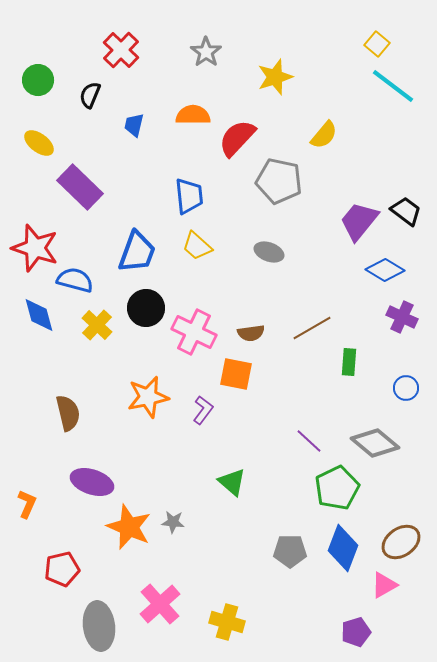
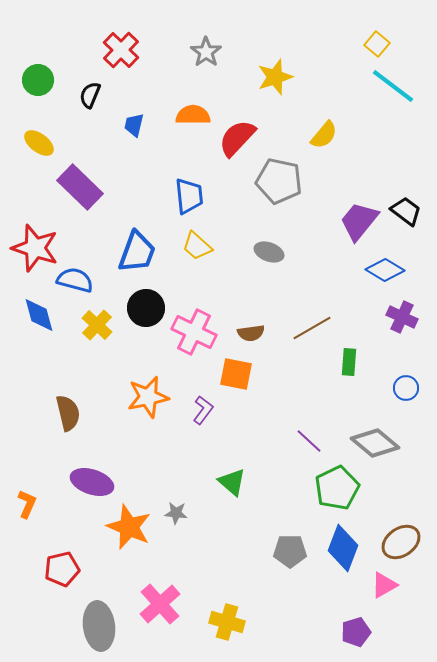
gray star at (173, 522): moved 3 px right, 9 px up
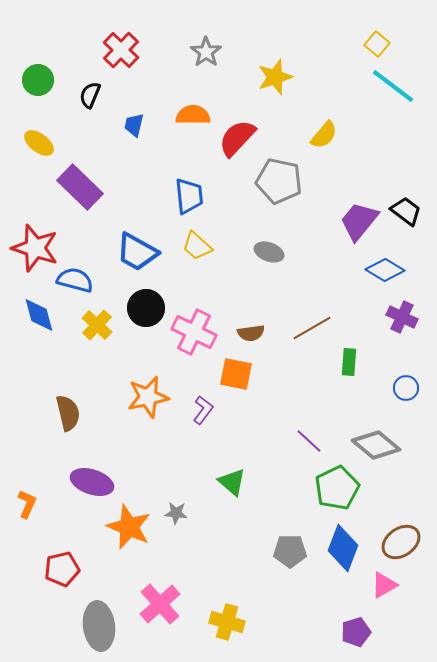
blue trapezoid at (137, 252): rotated 99 degrees clockwise
gray diamond at (375, 443): moved 1 px right, 2 px down
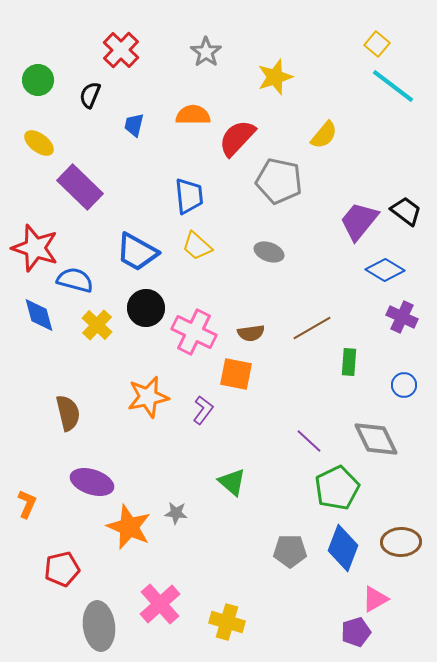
blue circle at (406, 388): moved 2 px left, 3 px up
gray diamond at (376, 445): moved 6 px up; rotated 24 degrees clockwise
brown ellipse at (401, 542): rotated 33 degrees clockwise
pink triangle at (384, 585): moved 9 px left, 14 px down
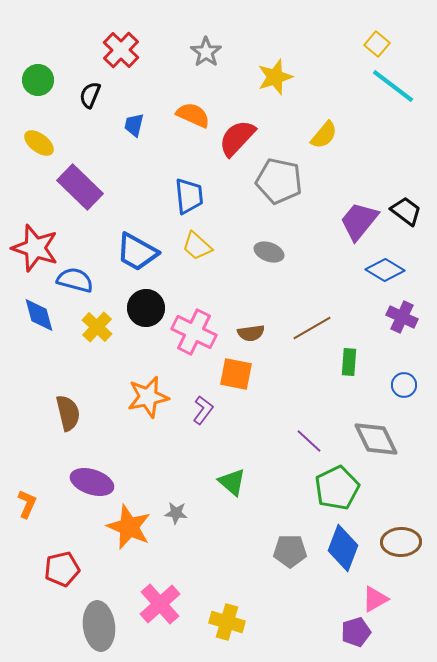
orange semicircle at (193, 115): rotated 24 degrees clockwise
yellow cross at (97, 325): moved 2 px down
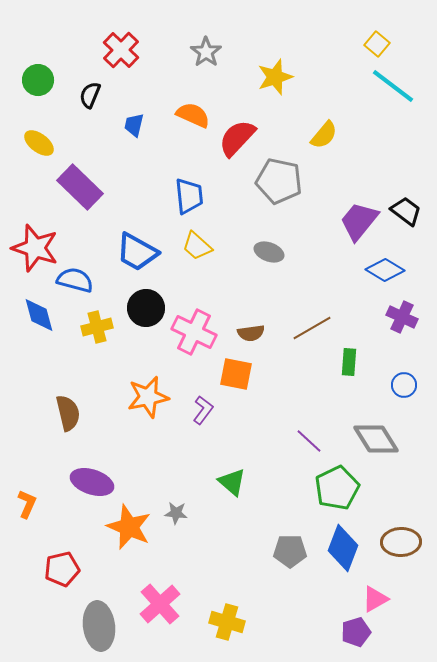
yellow cross at (97, 327): rotated 32 degrees clockwise
gray diamond at (376, 439): rotated 6 degrees counterclockwise
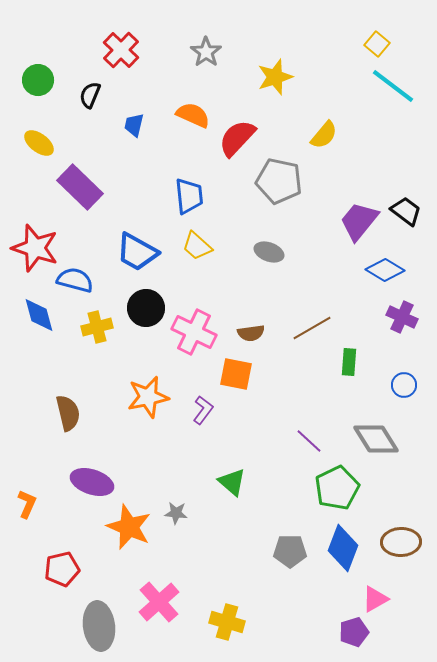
pink cross at (160, 604): moved 1 px left, 2 px up
purple pentagon at (356, 632): moved 2 px left
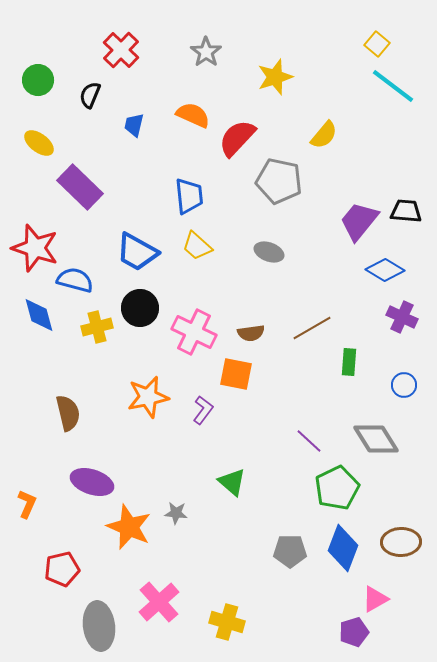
black trapezoid at (406, 211): rotated 32 degrees counterclockwise
black circle at (146, 308): moved 6 px left
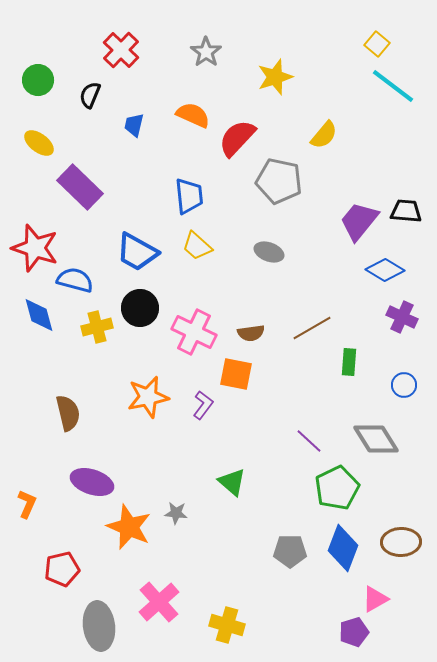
purple L-shape at (203, 410): moved 5 px up
yellow cross at (227, 622): moved 3 px down
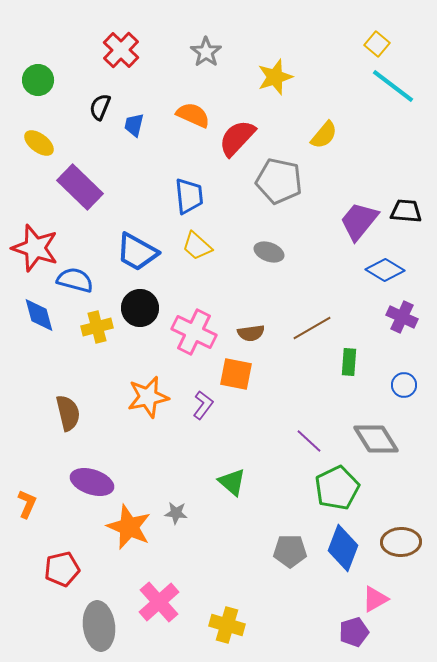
black semicircle at (90, 95): moved 10 px right, 12 px down
